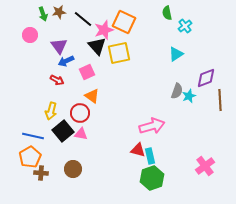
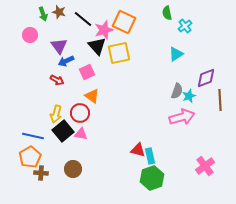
brown star: rotated 24 degrees clockwise
yellow arrow: moved 5 px right, 3 px down
pink arrow: moved 30 px right, 9 px up
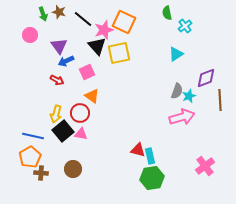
green hexagon: rotated 10 degrees clockwise
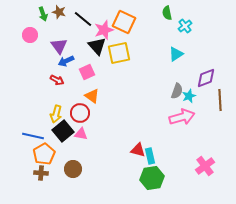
orange pentagon: moved 14 px right, 3 px up
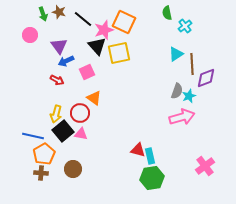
orange triangle: moved 2 px right, 2 px down
brown line: moved 28 px left, 36 px up
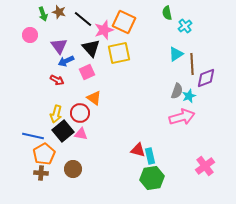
black triangle: moved 6 px left, 2 px down
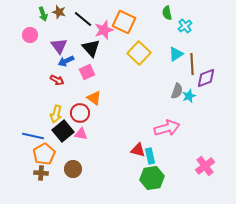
yellow square: moved 20 px right; rotated 35 degrees counterclockwise
pink arrow: moved 15 px left, 11 px down
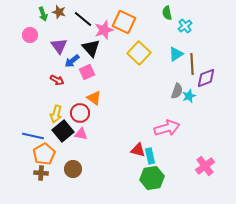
blue arrow: moved 6 px right; rotated 14 degrees counterclockwise
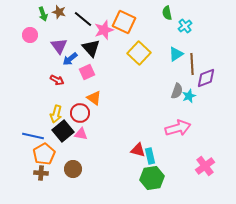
blue arrow: moved 2 px left, 2 px up
pink arrow: moved 11 px right
